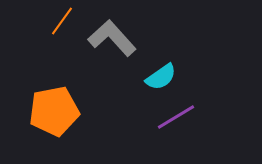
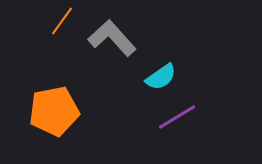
purple line: moved 1 px right
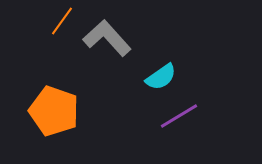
gray L-shape: moved 5 px left
orange pentagon: rotated 30 degrees clockwise
purple line: moved 2 px right, 1 px up
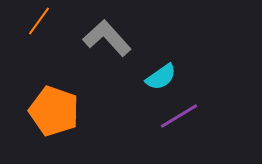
orange line: moved 23 px left
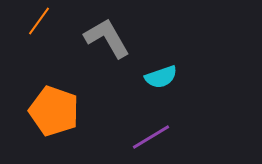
gray L-shape: rotated 12 degrees clockwise
cyan semicircle: rotated 16 degrees clockwise
purple line: moved 28 px left, 21 px down
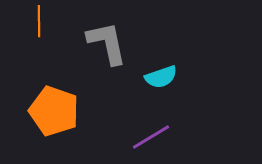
orange line: rotated 36 degrees counterclockwise
gray L-shape: moved 5 px down; rotated 18 degrees clockwise
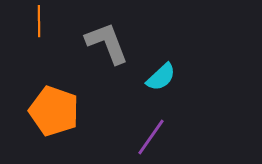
gray L-shape: rotated 9 degrees counterclockwise
cyan semicircle: rotated 24 degrees counterclockwise
purple line: rotated 24 degrees counterclockwise
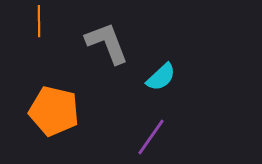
orange pentagon: rotated 6 degrees counterclockwise
